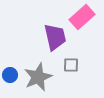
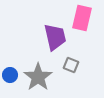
pink rectangle: moved 1 px down; rotated 35 degrees counterclockwise
gray square: rotated 21 degrees clockwise
gray star: rotated 12 degrees counterclockwise
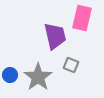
purple trapezoid: moved 1 px up
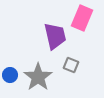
pink rectangle: rotated 10 degrees clockwise
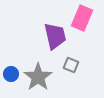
blue circle: moved 1 px right, 1 px up
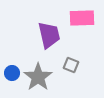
pink rectangle: rotated 65 degrees clockwise
purple trapezoid: moved 6 px left, 1 px up
blue circle: moved 1 px right, 1 px up
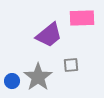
purple trapezoid: rotated 64 degrees clockwise
gray square: rotated 28 degrees counterclockwise
blue circle: moved 8 px down
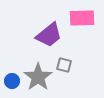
gray square: moved 7 px left; rotated 21 degrees clockwise
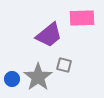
blue circle: moved 2 px up
